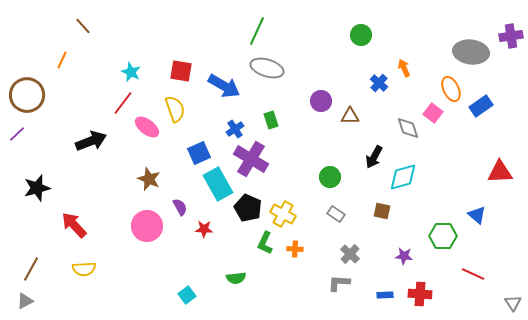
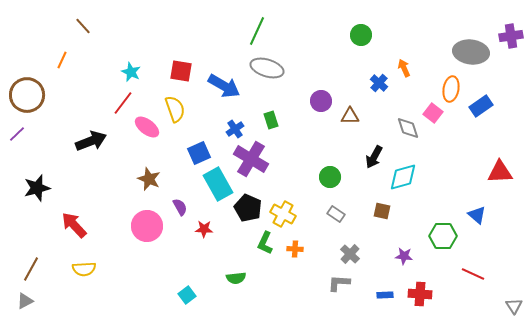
orange ellipse at (451, 89): rotated 35 degrees clockwise
gray triangle at (513, 303): moved 1 px right, 3 px down
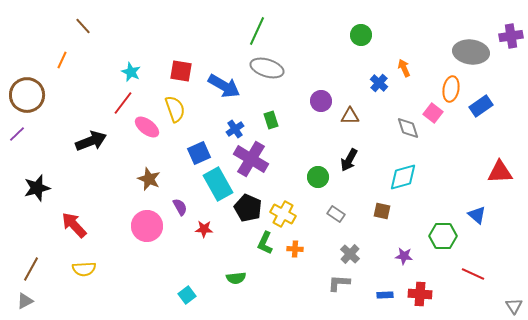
black arrow at (374, 157): moved 25 px left, 3 px down
green circle at (330, 177): moved 12 px left
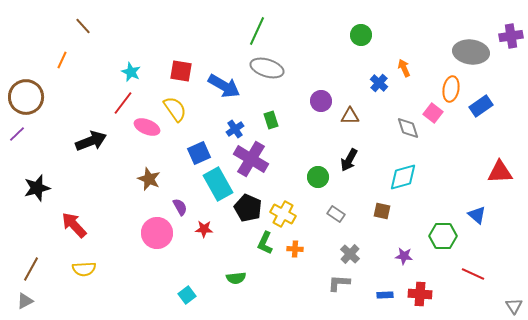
brown circle at (27, 95): moved 1 px left, 2 px down
yellow semicircle at (175, 109): rotated 16 degrees counterclockwise
pink ellipse at (147, 127): rotated 15 degrees counterclockwise
pink circle at (147, 226): moved 10 px right, 7 px down
